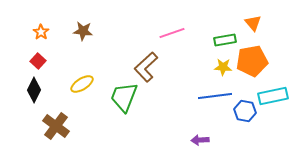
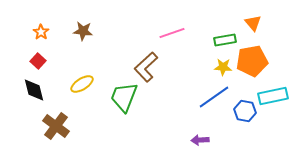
black diamond: rotated 40 degrees counterclockwise
blue line: moved 1 px left, 1 px down; rotated 28 degrees counterclockwise
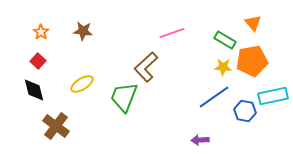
green rectangle: rotated 40 degrees clockwise
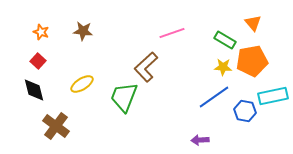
orange star: rotated 14 degrees counterclockwise
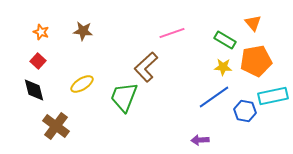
orange pentagon: moved 4 px right
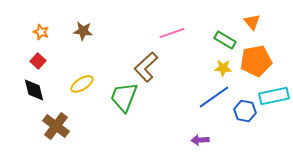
orange triangle: moved 1 px left, 1 px up
yellow star: moved 1 px down
cyan rectangle: moved 1 px right
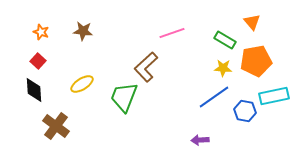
black diamond: rotated 10 degrees clockwise
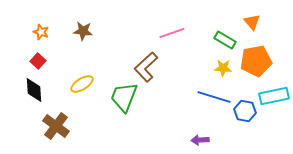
blue line: rotated 52 degrees clockwise
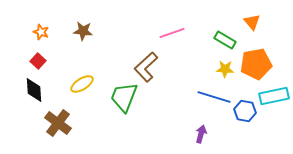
orange pentagon: moved 3 px down
yellow star: moved 2 px right, 1 px down
brown cross: moved 2 px right, 3 px up
purple arrow: moved 1 px right, 6 px up; rotated 108 degrees clockwise
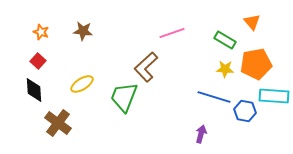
cyan rectangle: rotated 16 degrees clockwise
